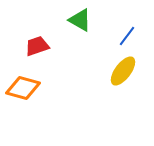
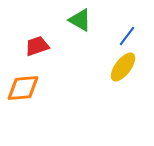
yellow ellipse: moved 4 px up
orange diamond: rotated 20 degrees counterclockwise
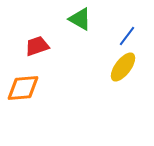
green triangle: moved 1 px up
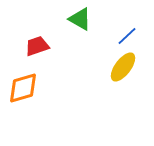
blue line: rotated 10 degrees clockwise
orange diamond: rotated 12 degrees counterclockwise
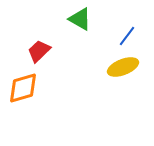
blue line: rotated 10 degrees counterclockwise
red trapezoid: moved 2 px right, 5 px down; rotated 25 degrees counterclockwise
yellow ellipse: rotated 32 degrees clockwise
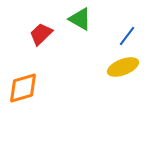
red trapezoid: moved 2 px right, 17 px up
